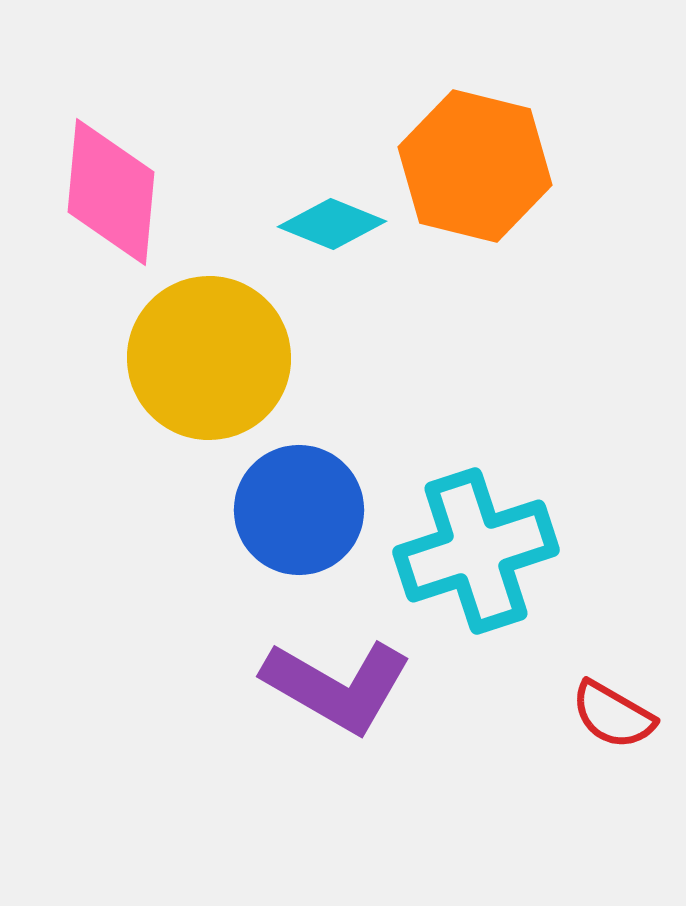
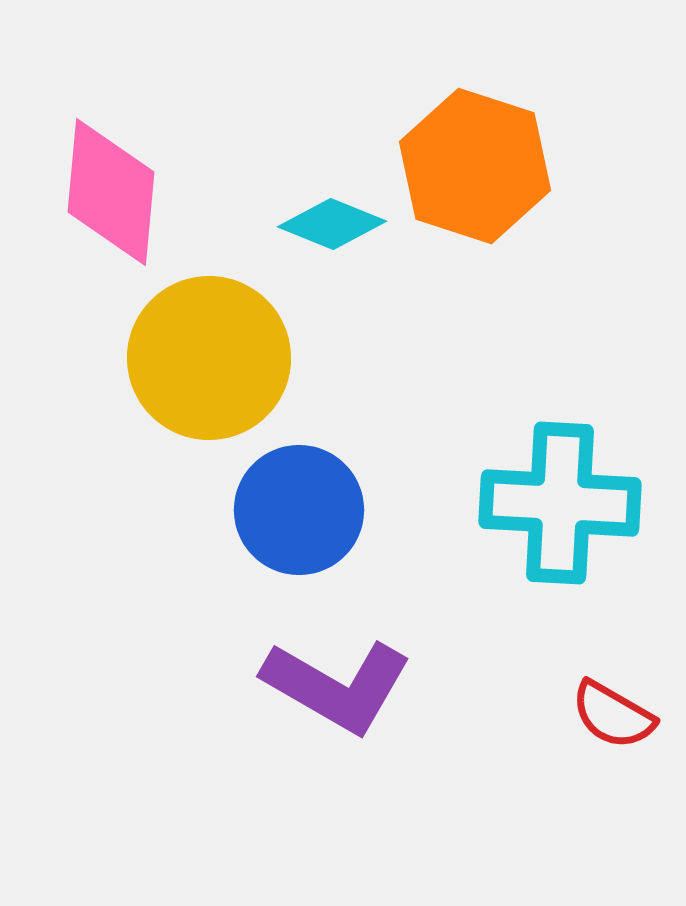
orange hexagon: rotated 4 degrees clockwise
cyan cross: moved 84 px right, 48 px up; rotated 21 degrees clockwise
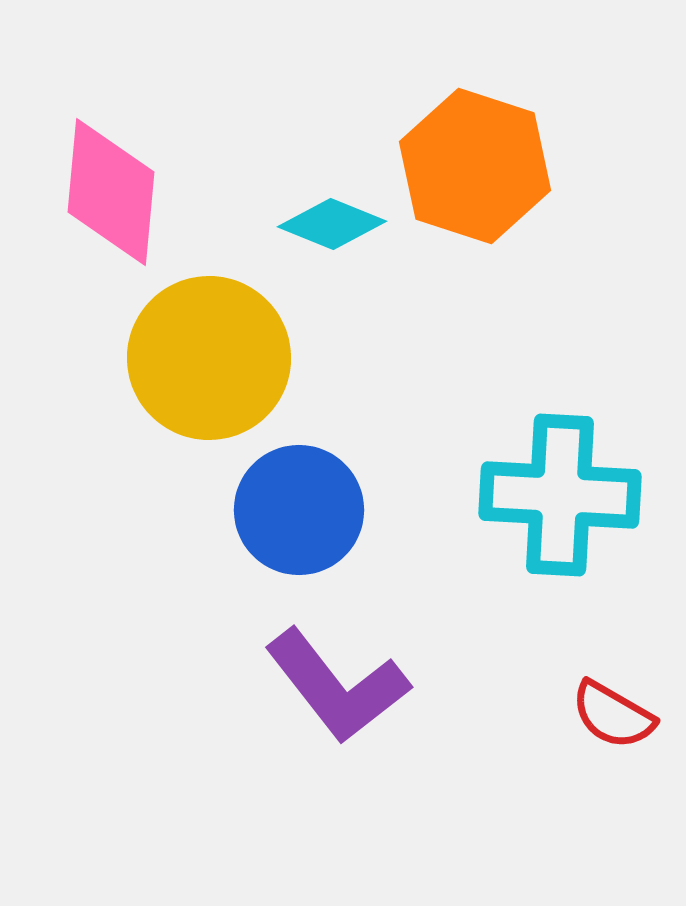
cyan cross: moved 8 px up
purple L-shape: rotated 22 degrees clockwise
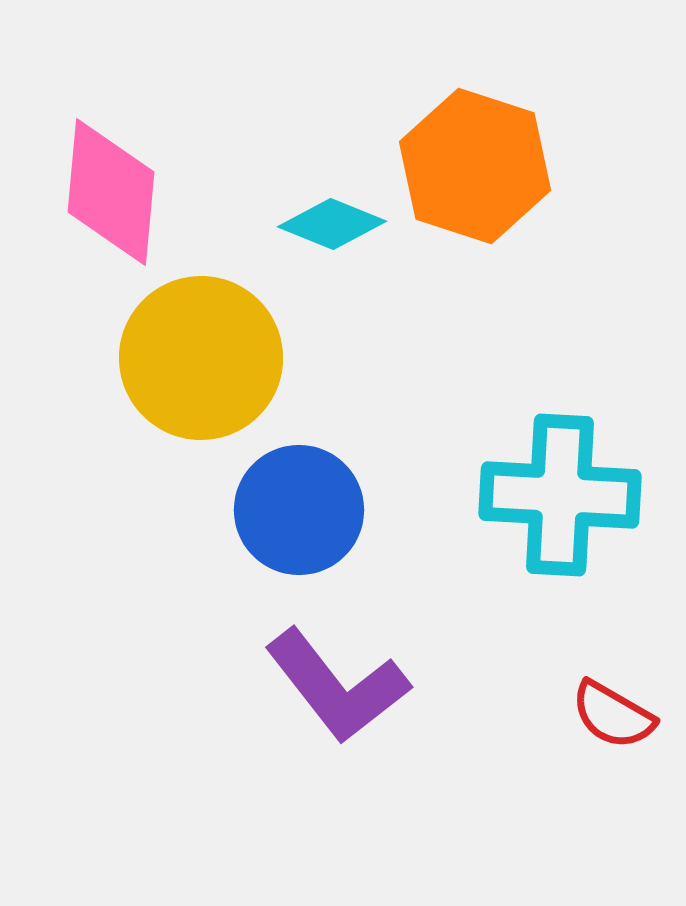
yellow circle: moved 8 px left
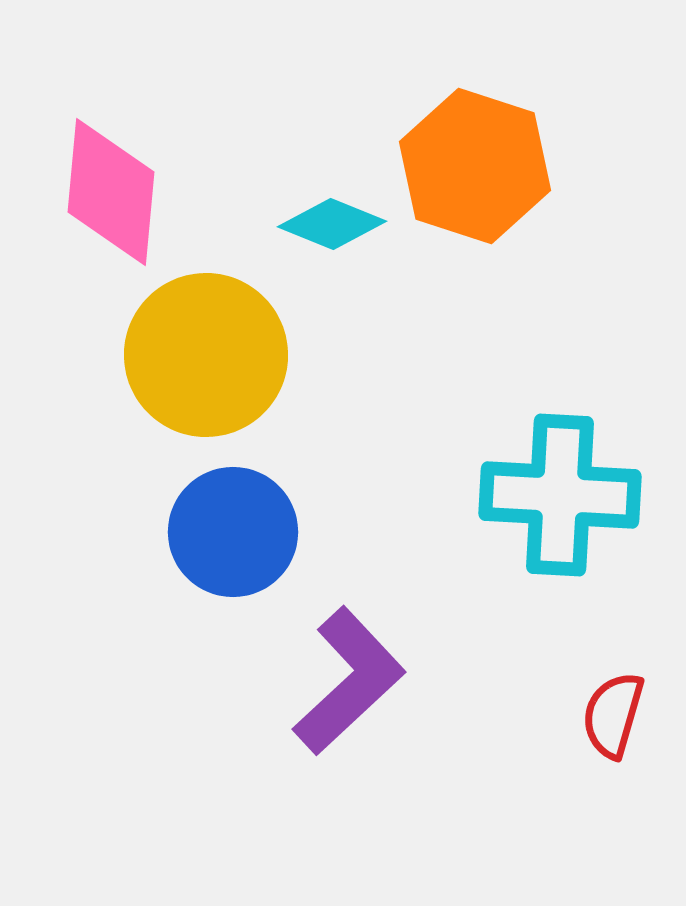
yellow circle: moved 5 px right, 3 px up
blue circle: moved 66 px left, 22 px down
purple L-shape: moved 12 px right, 5 px up; rotated 95 degrees counterclockwise
red semicircle: rotated 76 degrees clockwise
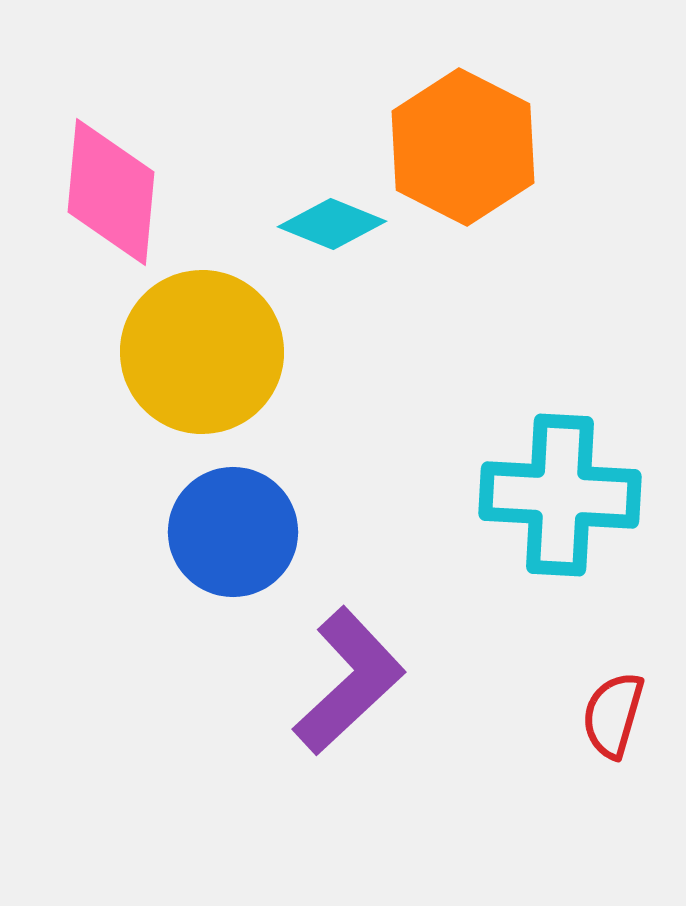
orange hexagon: moved 12 px left, 19 px up; rotated 9 degrees clockwise
yellow circle: moved 4 px left, 3 px up
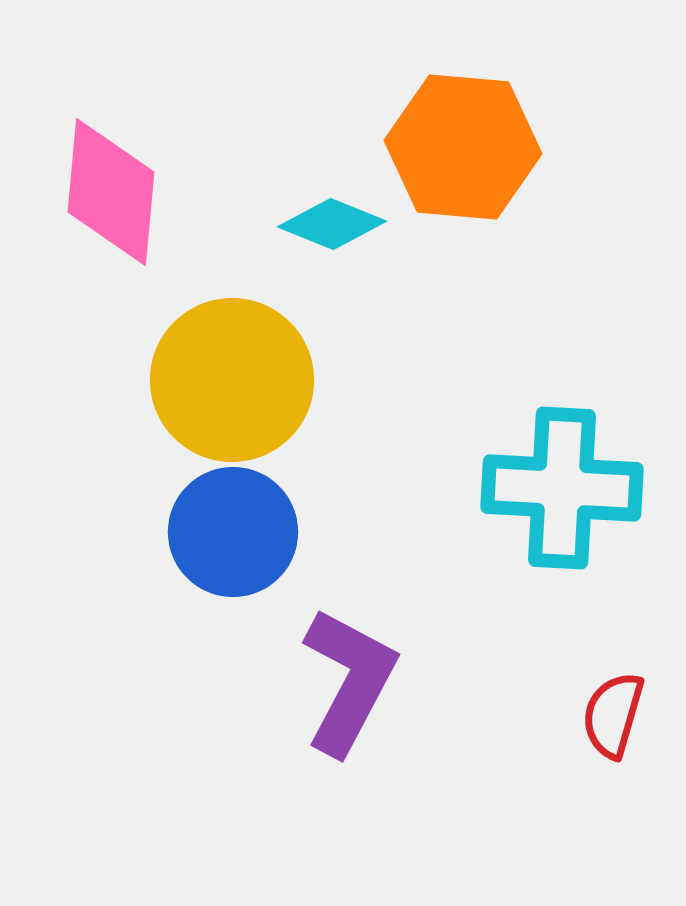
orange hexagon: rotated 22 degrees counterclockwise
yellow circle: moved 30 px right, 28 px down
cyan cross: moved 2 px right, 7 px up
purple L-shape: rotated 19 degrees counterclockwise
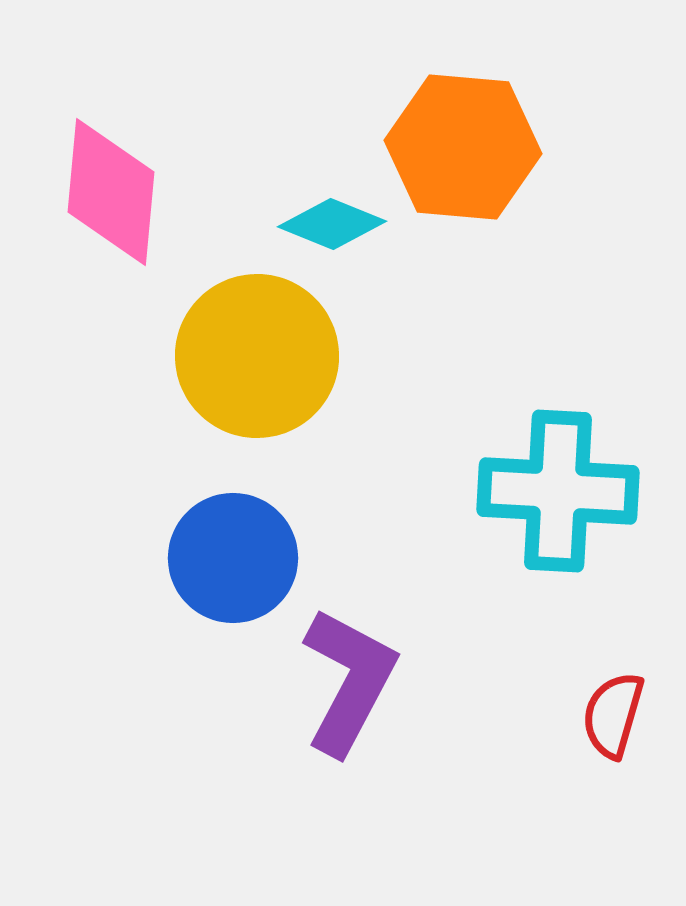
yellow circle: moved 25 px right, 24 px up
cyan cross: moved 4 px left, 3 px down
blue circle: moved 26 px down
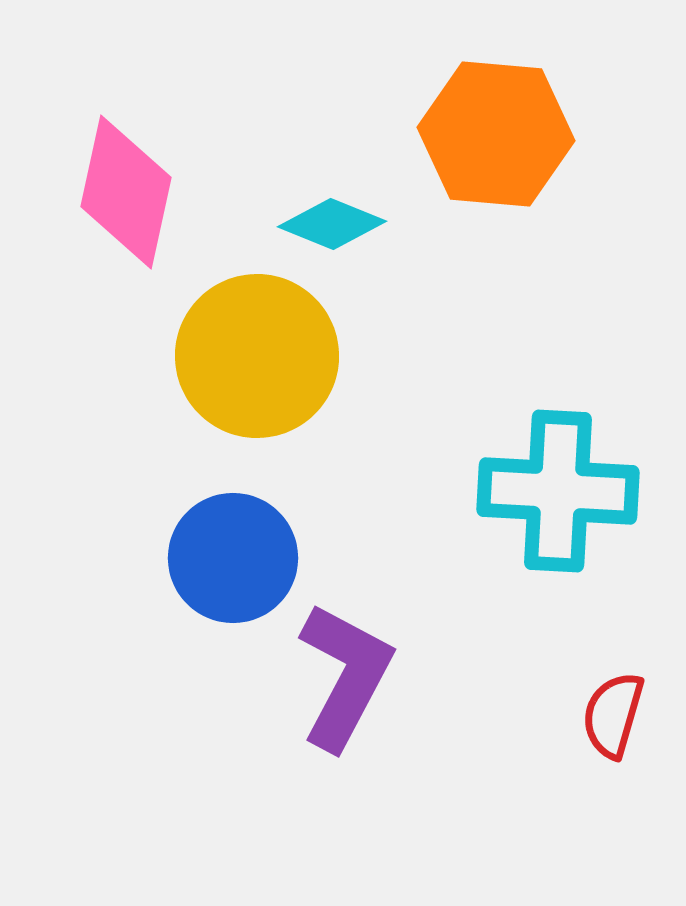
orange hexagon: moved 33 px right, 13 px up
pink diamond: moved 15 px right; rotated 7 degrees clockwise
purple L-shape: moved 4 px left, 5 px up
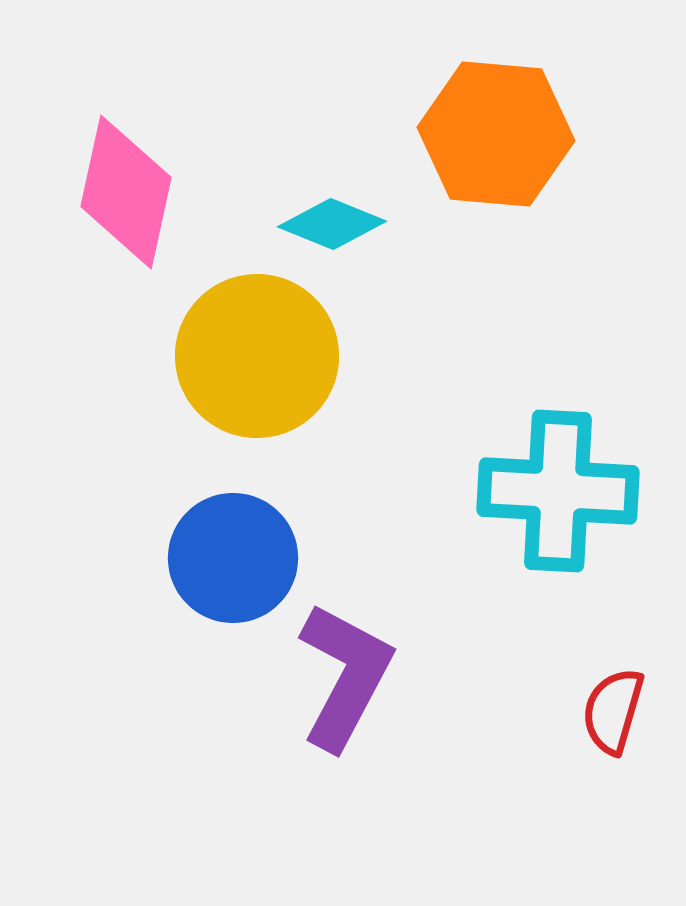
red semicircle: moved 4 px up
